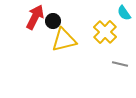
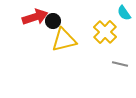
red arrow: rotated 45 degrees clockwise
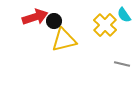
cyan semicircle: moved 2 px down
black circle: moved 1 px right
yellow cross: moved 7 px up
gray line: moved 2 px right
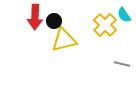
red arrow: rotated 110 degrees clockwise
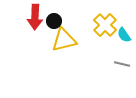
cyan semicircle: moved 20 px down
